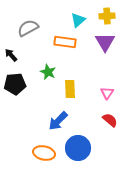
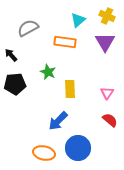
yellow cross: rotated 28 degrees clockwise
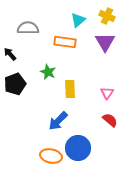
gray semicircle: rotated 30 degrees clockwise
black arrow: moved 1 px left, 1 px up
black pentagon: rotated 15 degrees counterclockwise
orange ellipse: moved 7 px right, 3 px down
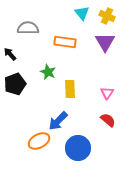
cyan triangle: moved 4 px right, 7 px up; rotated 28 degrees counterclockwise
red semicircle: moved 2 px left
orange ellipse: moved 12 px left, 15 px up; rotated 40 degrees counterclockwise
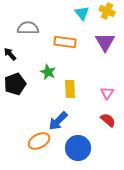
yellow cross: moved 5 px up
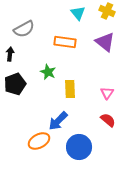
cyan triangle: moved 4 px left
gray semicircle: moved 4 px left, 1 px down; rotated 150 degrees clockwise
purple triangle: rotated 20 degrees counterclockwise
black arrow: rotated 48 degrees clockwise
blue circle: moved 1 px right, 1 px up
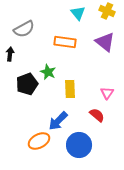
black pentagon: moved 12 px right
red semicircle: moved 11 px left, 5 px up
blue circle: moved 2 px up
